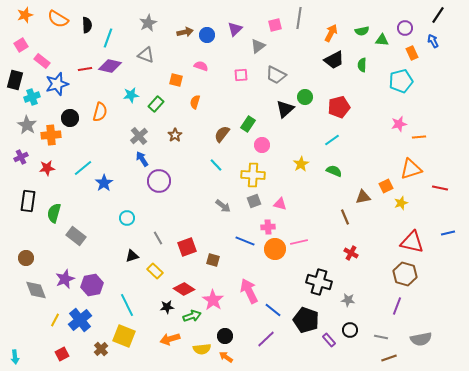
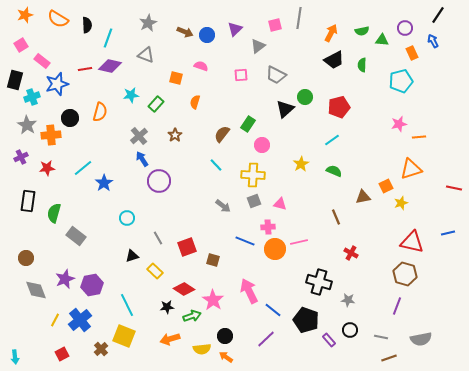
brown arrow at (185, 32): rotated 35 degrees clockwise
orange square at (176, 80): moved 2 px up
red line at (440, 188): moved 14 px right
brown line at (345, 217): moved 9 px left
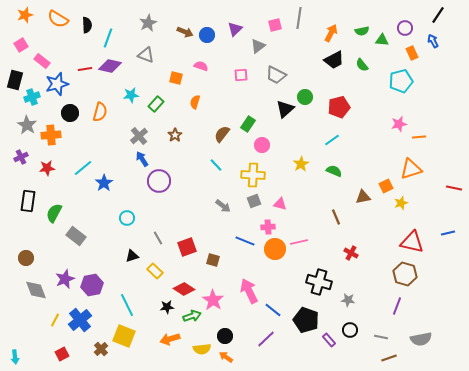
green semicircle at (362, 65): rotated 40 degrees counterclockwise
black circle at (70, 118): moved 5 px up
green semicircle at (54, 213): rotated 12 degrees clockwise
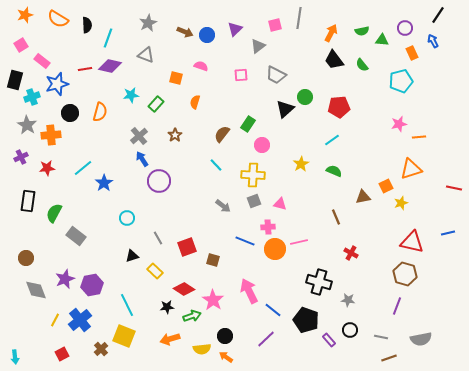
black trapezoid at (334, 60): rotated 80 degrees clockwise
red pentagon at (339, 107): rotated 10 degrees clockwise
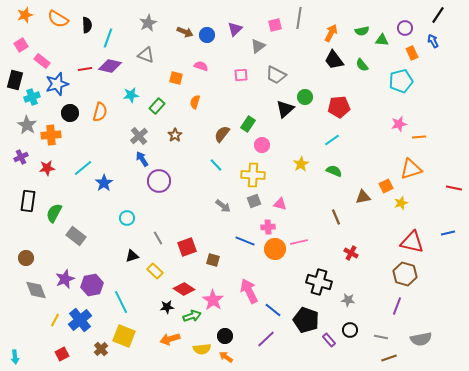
green rectangle at (156, 104): moved 1 px right, 2 px down
cyan line at (127, 305): moved 6 px left, 3 px up
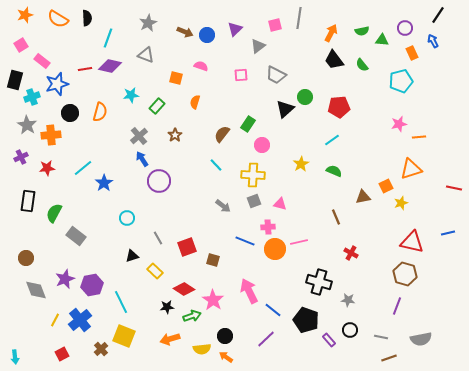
black semicircle at (87, 25): moved 7 px up
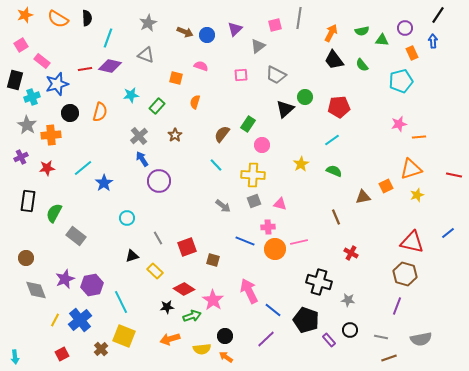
blue arrow at (433, 41): rotated 24 degrees clockwise
red line at (454, 188): moved 13 px up
yellow star at (401, 203): moved 16 px right, 8 px up
blue line at (448, 233): rotated 24 degrees counterclockwise
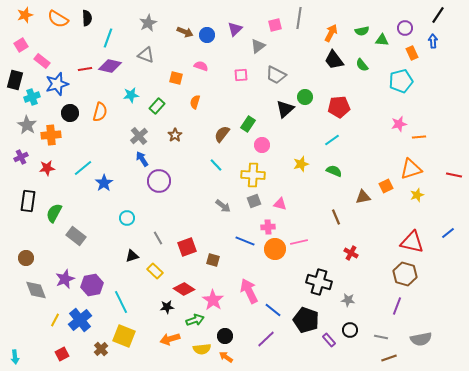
yellow star at (301, 164): rotated 14 degrees clockwise
green arrow at (192, 316): moved 3 px right, 4 px down
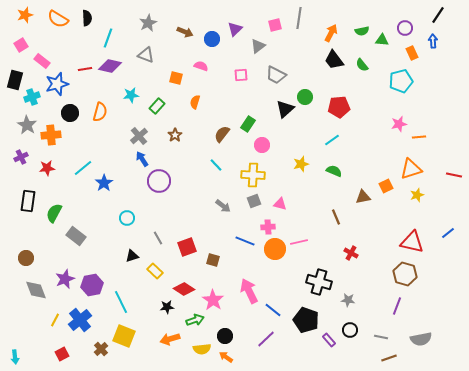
blue circle at (207, 35): moved 5 px right, 4 px down
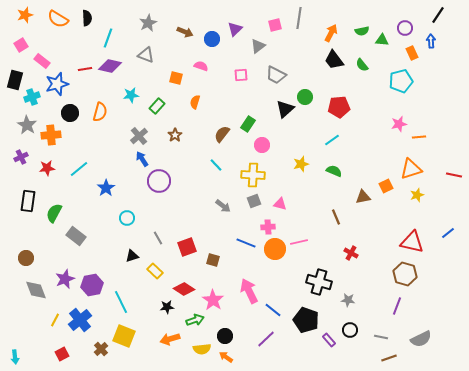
blue arrow at (433, 41): moved 2 px left
cyan line at (83, 168): moved 4 px left, 1 px down
blue star at (104, 183): moved 2 px right, 5 px down
blue line at (245, 241): moved 1 px right, 2 px down
gray semicircle at (421, 339): rotated 15 degrees counterclockwise
